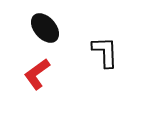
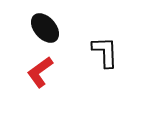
red L-shape: moved 3 px right, 2 px up
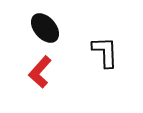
red L-shape: rotated 12 degrees counterclockwise
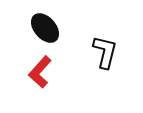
black L-shape: rotated 16 degrees clockwise
